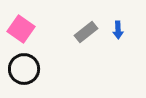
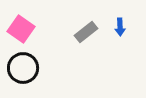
blue arrow: moved 2 px right, 3 px up
black circle: moved 1 px left, 1 px up
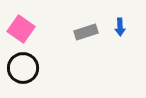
gray rectangle: rotated 20 degrees clockwise
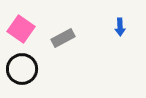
gray rectangle: moved 23 px left, 6 px down; rotated 10 degrees counterclockwise
black circle: moved 1 px left, 1 px down
